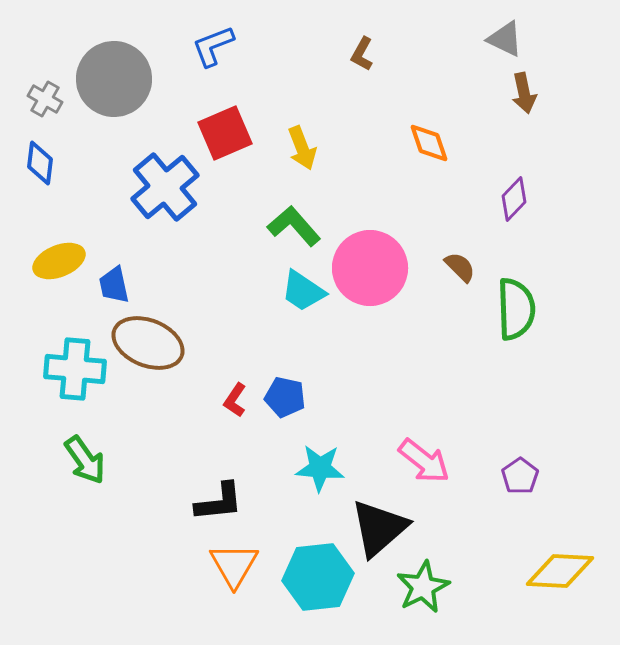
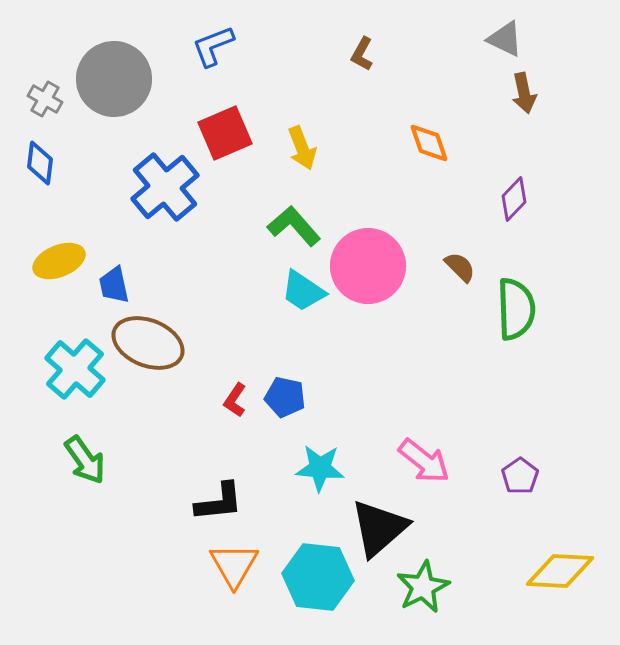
pink circle: moved 2 px left, 2 px up
cyan cross: rotated 36 degrees clockwise
cyan hexagon: rotated 12 degrees clockwise
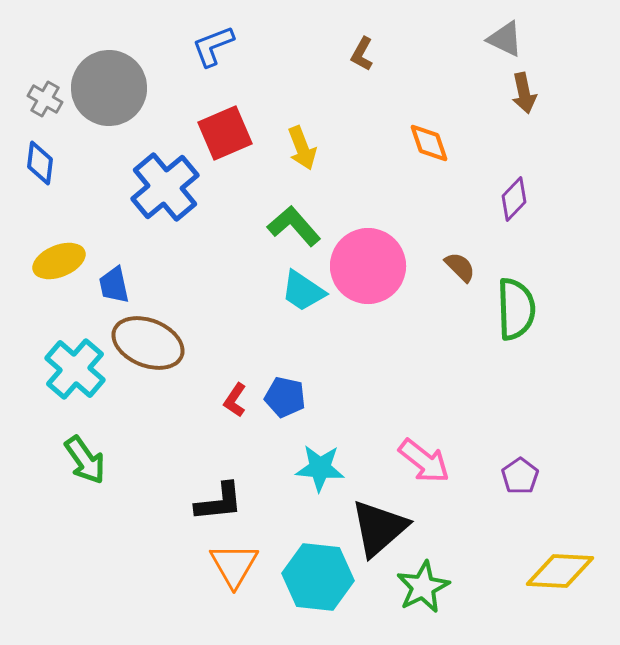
gray circle: moved 5 px left, 9 px down
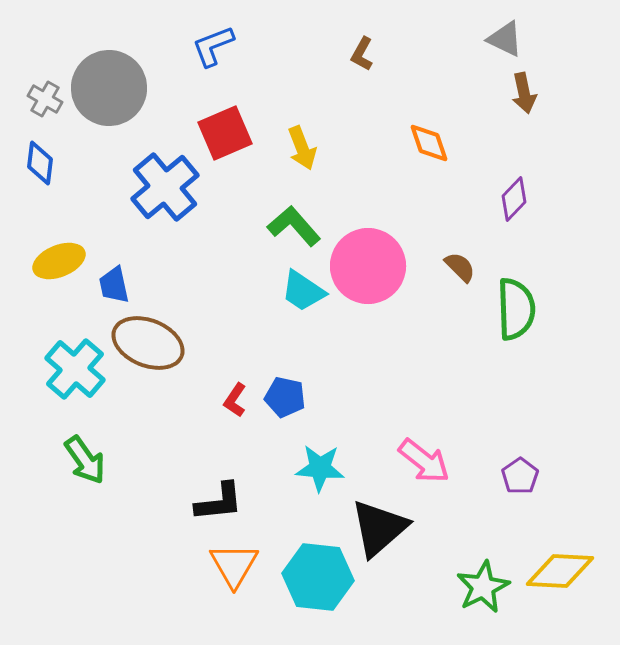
green star: moved 60 px right
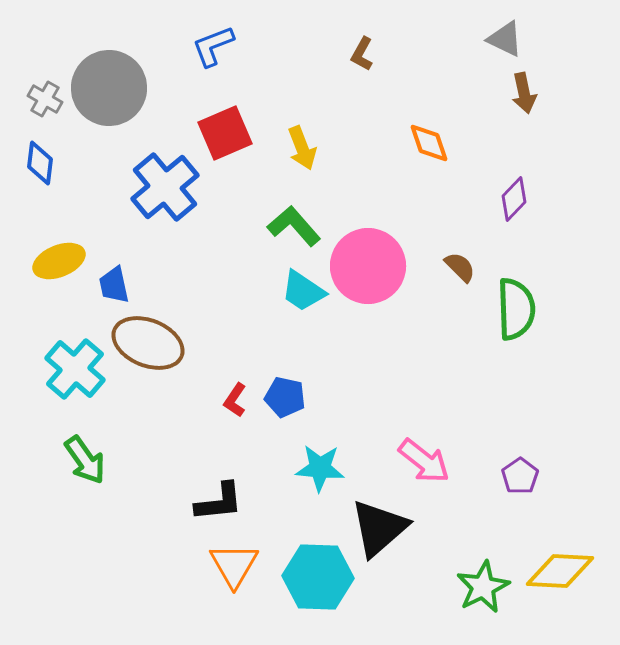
cyan hexagon: rotated 4 degrees counterclockwise
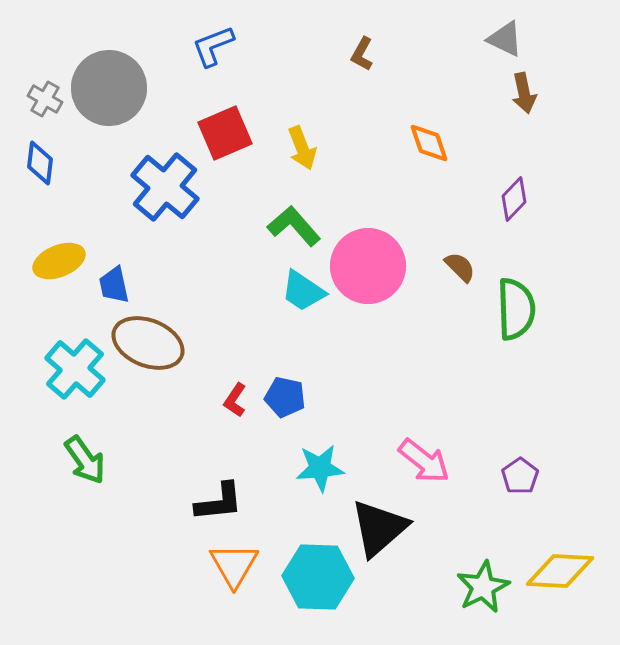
blue cross: rotated 10 degrees counterclockwise
cyan star: rotated 9 degrees counterclockwise
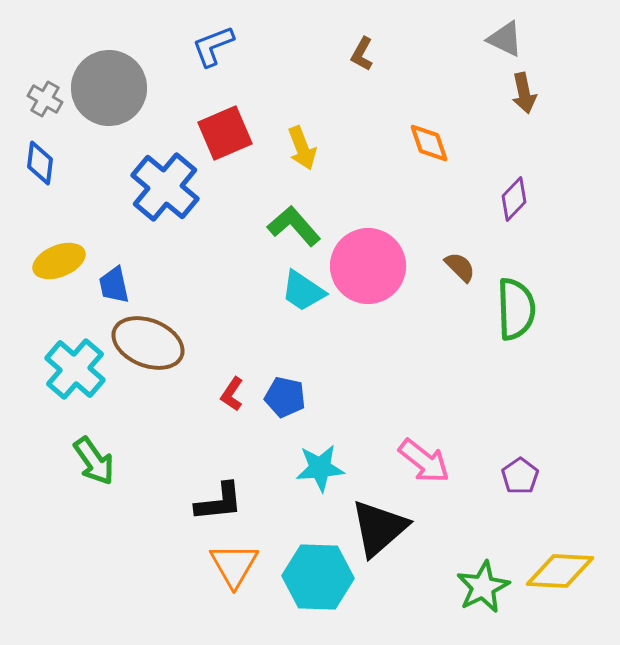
red L-shape: moved 3 px left, 6 px up
green arrow: moved 9 px right, 1 px down
